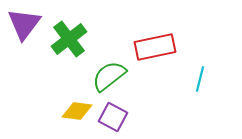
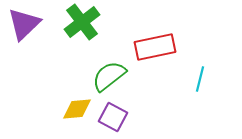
purple triangle: rotated 9 degrees clockwise
green cross: moved 13 px right, 17 px up
yellow diamond: moved 2 px up; rotated 12 degrees counterclockwise
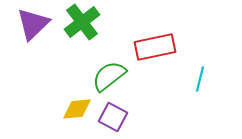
purple triangle: moved 9 px right
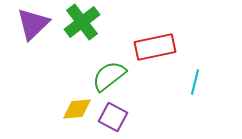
cyan line: moved 5 px left, 3 px down
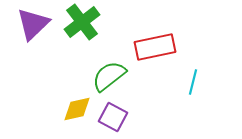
cyan line: moved 2 px left
yellow diamond: rotated 8 degrees counterclockwise
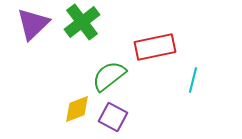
cyan line: moved 2 px up
yellow diamond: rotated 8 degrees counterclockwise
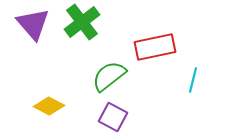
purple triangle: rotated 27 degrees counterclockwise
yellow diamond: moved 28 px left, 3 px up; rotated 48 degrees clockwise
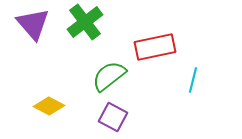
green cross: moved 3 px right
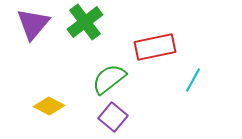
purple triangle: rotated 21 degrees clockwise
green semicircle: moved 3 px down
cyan line: rotated 15 degrees clockwise
purple square: rotated 12 degrees clockwise
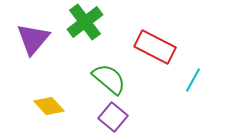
purple triangle: moved 15 px down
red rectangle: rotated 39 degrees clockwise
green semicircle: rotated 78 degrees clockwise
yellow diamond: rotated 20 degrees clockwise
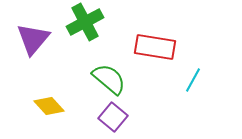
green cross: rotated 9 degrees clockwise
red rectangle: rotated 18 degrees counterclockwise
